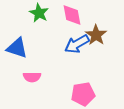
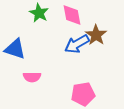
blue triangle: moved 2 px left, 1 px down
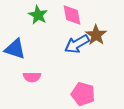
green star: moved 1 px left, 2 px down
pink pentagon: rotated 25 degrees clockwise
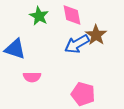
green star: moved 1 px right, 1 px down
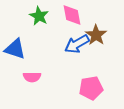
pink pentagon: moved 8 px right, 6 px up; rotated 25 degrees counterclockwise
